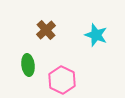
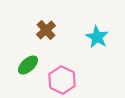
cyan star: moved 1 px right, 2 px down; rotated 10 degrees clockwise
green ellipse: rotated 55 degrees clockwise
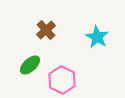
green ellipse: moved 2 px right
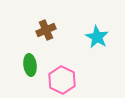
brown cross: rotated 18 degrees clockwise
green ellipse: rotated 55 degrees counterclockwise
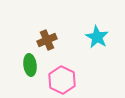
brown cross: moved 1 px right, 10 px down
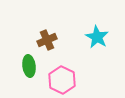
green ellipse: moved 1 px left, 1 px down
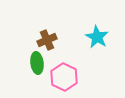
green ellipse: moved 8 px right, 3 px up
pink hexagon: moved 2 px right, 3 px up
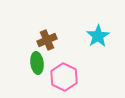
cyan star: moved 1 px right, 1 px up; rotated 10 degrees clockwise
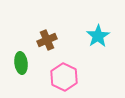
green ellipse: moved 16 px left
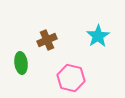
pink hexagon: moved 7 px right, 1 px down; rotated 12 degrees counterclockwise
